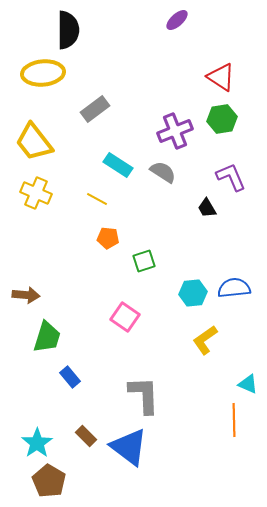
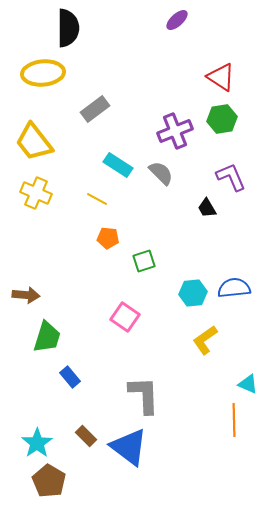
black semicircle: moved 2 px up
gray semicircle: moved 2 px left, 1 px down; rotated 12 degrees clockwise
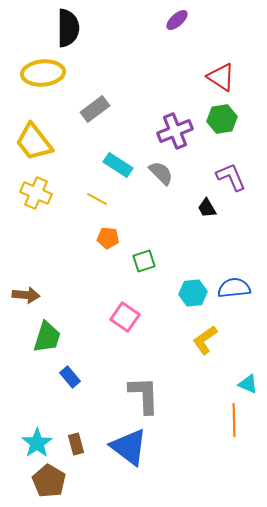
brown rectangle: moved 10 px left, 8 px down; rotated 30 degrees clockwise
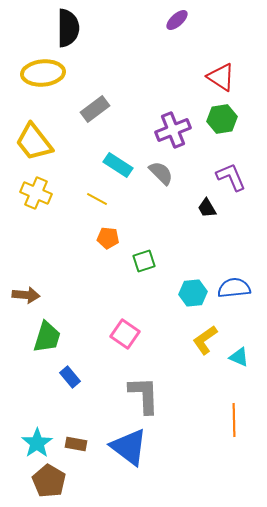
purple cross: moved 2 px left, 1 px up
pink square: moved 17 px down
cyan triangle: moved 9 px left, 27 px up
brown rectangle: rotated 65 degrees counterclockwise
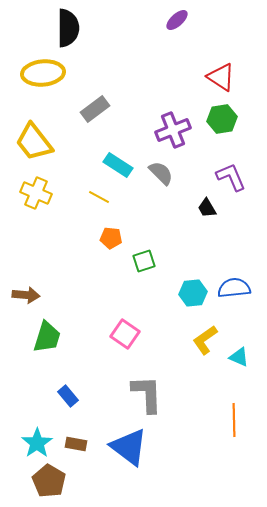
yellow line: moved 2 px right, 2 px up
orange pentagon: moved 3 px right
blue rectangle: moved 2 px left, 19 px down
gray L-shape: moved 3 px right, 1 px up
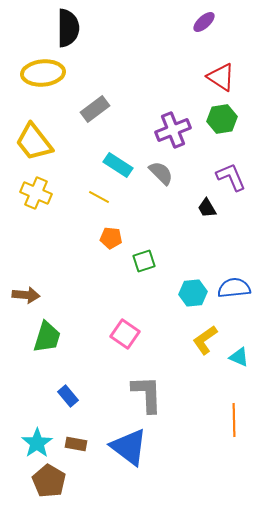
purple ellipse: moved 27 px right, 2 px down
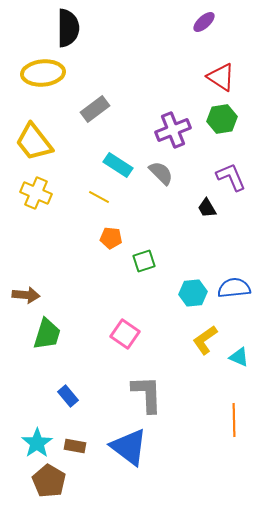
green trapezoid: moved 3 px up
brown rectangle: moved 1 px left, 2 px down
